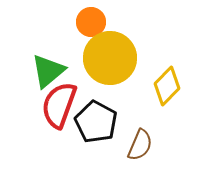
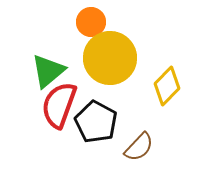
brown semicircle: moved 1 px left, 2 px down; rotated 20 degrees clockwise
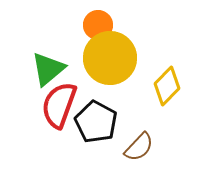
orange circle: moved 7 px right, 3 px down
green triangle: moved 2 px up
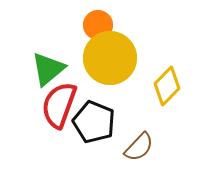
black pentagon: moved 2 px left; rotated 6 degrees counterclockwise
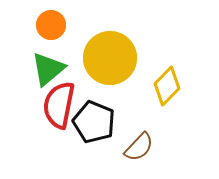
orange circle: moved 47 px left
red semicircle: rotated 9 degrees counterclockwise
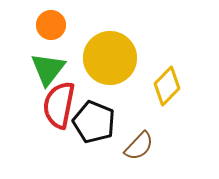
green triangle: rotated 12 degrees counterclockwise
brown semicircle: moved 1 px up
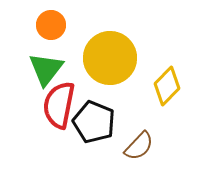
green triangle: moved 2 px left
